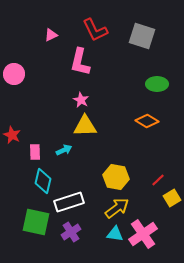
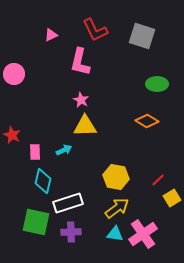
white rectangle: moved 1 px left, 1 px down
purple cross: rotated 30 degrees clockwise
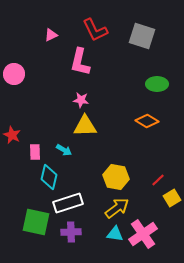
pink star: rotated 21 degrees counterclockwise
cyan arrow: rotated 56 degrees clockwise
cyan diamond: moved 6 px right, 4 px up
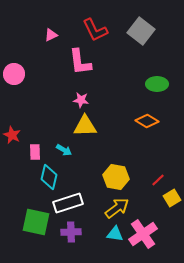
gray square: moved 1 px left, 5 px up; rotated 20 degrees clockwise
pink L-shape: rotated 20 degrees counterclockwise
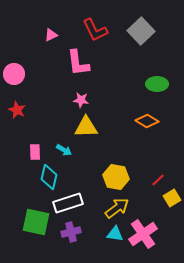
gray square: rotated 8 degrees clockwise
pink L-shape: moved 2 px left, 1 px down
yellow triangle: moved 1 px right, 1 px down
red star: moved 5 px right, 25 px up
purple cross: rotated 12 degrees counterclockwise
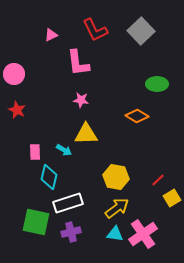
orange diamond: moved 10 px left, 5 px up
yellow triangle: moved 7 px down
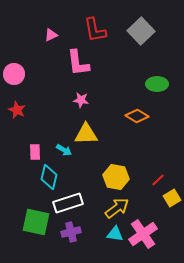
red L-shape: rotated 16 degrees clockwise
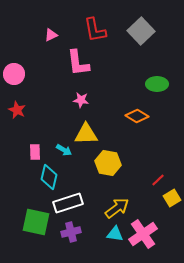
yellow hexagon: moved 8 px left, 14 px up
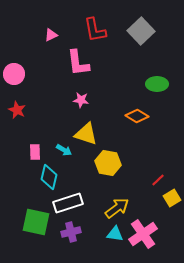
yellow triangle: rotated 20 degrees clockwise
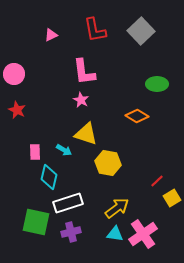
pink L-shape: moved 6 px right, 9 px down
pink star: rotated 21 degrees clockwise
red line: moved 1 px left, 1 px down
